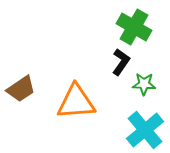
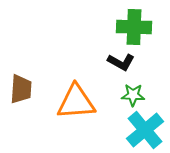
green cross: rotated 28 degrees counterclockwise
black L-shape: rotated 84 degrees clockwise
green star: moved 11 px left, 11 px down
brown trapezoid: rotated 52 degrees counterclockwise
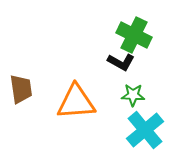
green cross: moved 8 px down; rotated 24 degrees clockwise
brown trapezoid: rotated 12 degrees counterclockwise
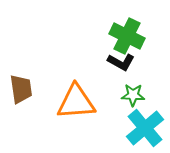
green cross: moved 7 px left, 1 px down
cyan cross: moved 2 px up
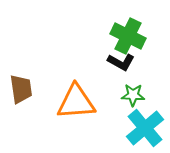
green cross: moved 1 px right
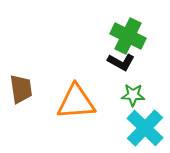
cyan cross: rotated 6 degrees counterclockwise
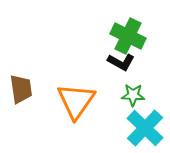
orange triangle: moved 1 px up; rotated 51 degrees counterclockwise
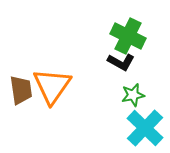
brown trapezoid: moved 1 px down
green star: rotated 15 degrees counterclockwise
orange triangle: moved 24 px left, 15 px up
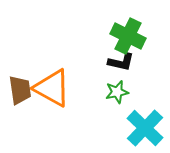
black L-shape: rotated 16 degrees counterclockwise
orange triangle: moved 2 px down; rotated 36 degrees counterclockwise
brown trapezoid: moved 1 px left
green star: moved 16 px left, 3 px up
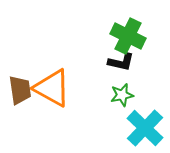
green star: moved 5 px right, 3 px down
